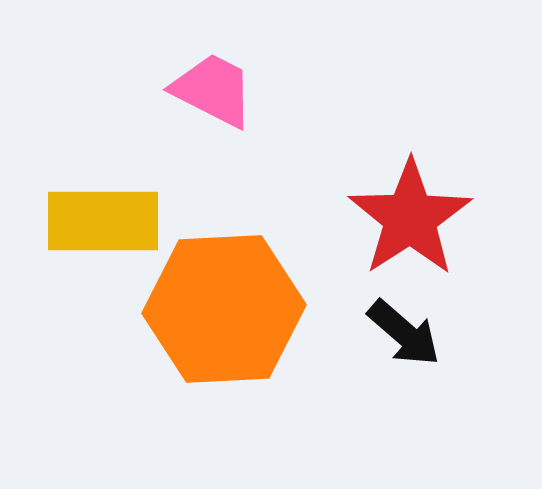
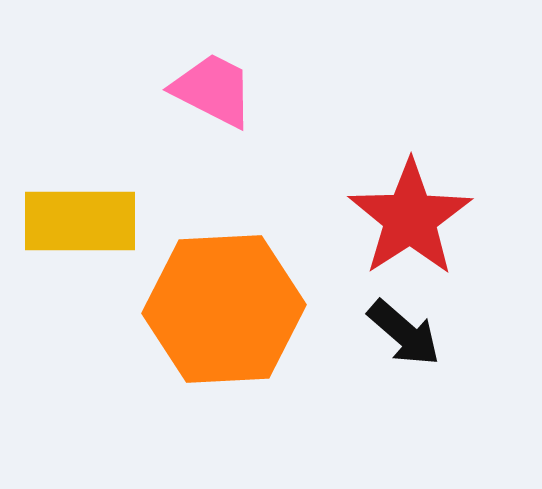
yellow rectangle: moved 23 px left
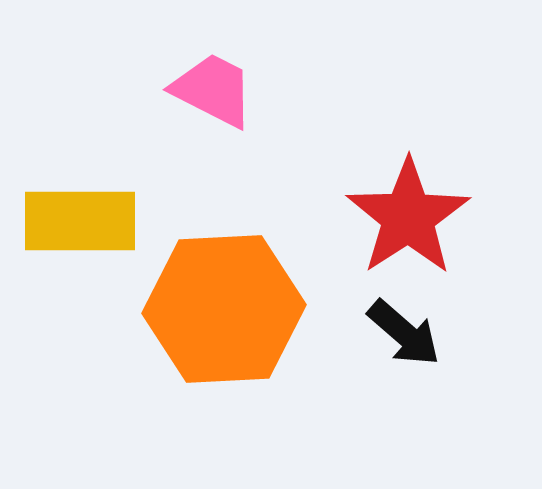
red star: moved 2 px left, 1 px up
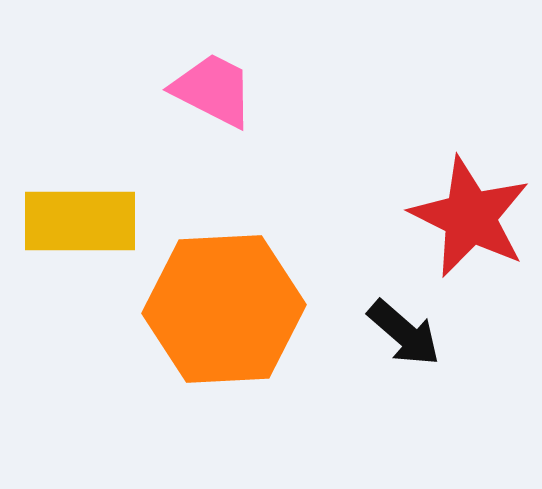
red star: moved 62 px right; rotated 13 degrees counterclockwise
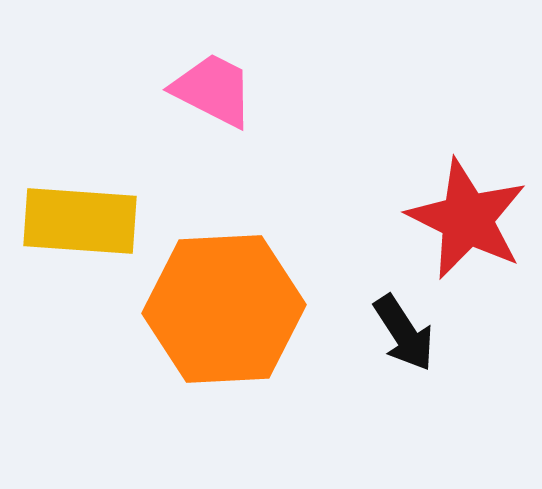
red star: moved 3 px left, 2 px down
yellow rectangle: rotated 4 degrees clockwise
black arrow: rotated 16 degrees clockwise
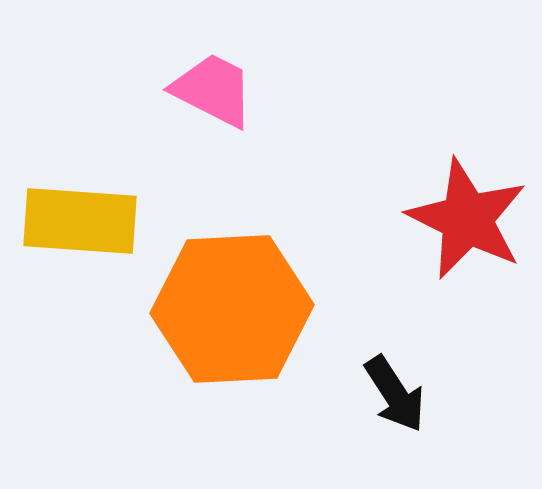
orange hexagon: moved 8 px right
black arrow: moved 9 px left, 61 px down
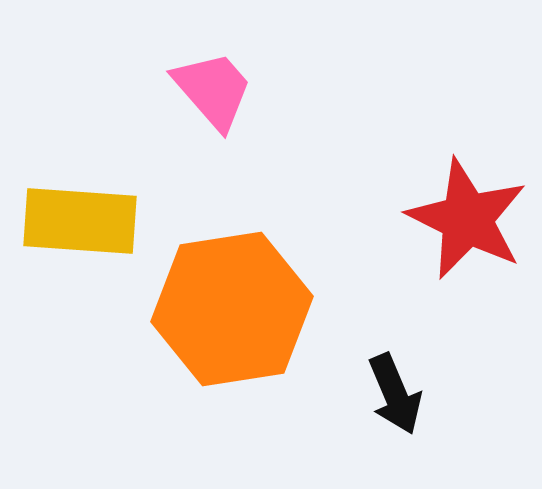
pink trapezoid: rotated 22 degrees clockwise
orange hexagon: rotated 6 degrees counterclockwise
black arrow: rotated 10 degrees clockwise
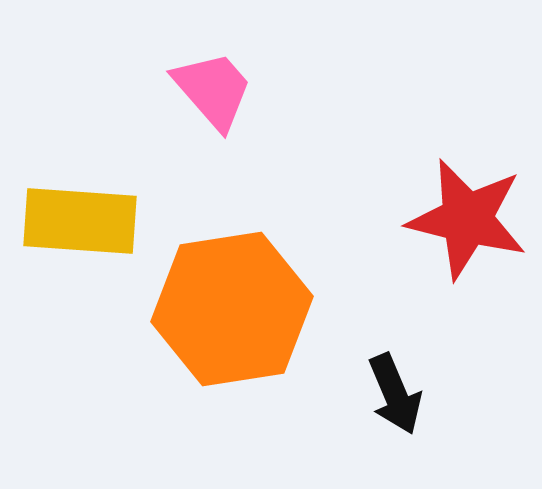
red star: rotated 12 degrees counterclockwise
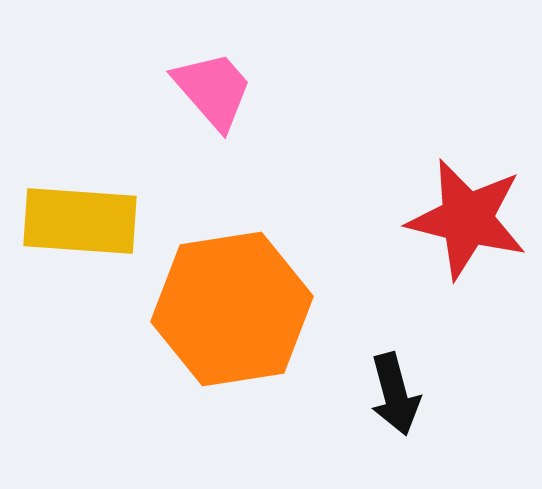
black arrow: rotated 8 degrees clockwise
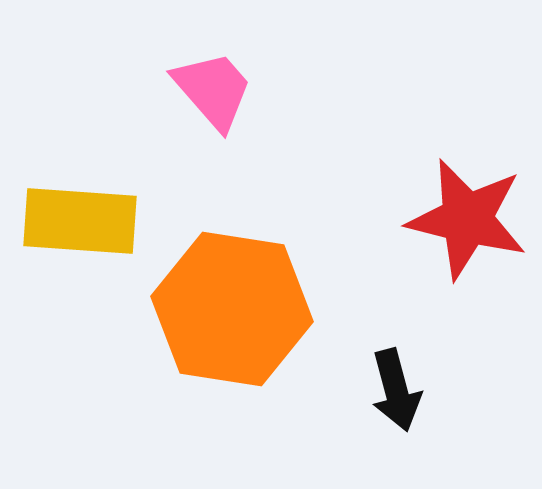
orange hexagon: rotated 18 degrees clockwise
black arrow: moved 1 px right, 4 px up
